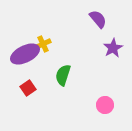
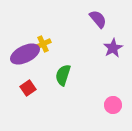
pink circle: moved 8 px right
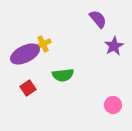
purple star: moved 1 px right, 2 px up
green semicircle: rotated 115 degrees counterclockwise
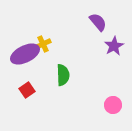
purple semicircle: moved 3 px down
green semicircle: rotated 85 degrees counterclockwise
red square: moved 1 px left, 2 px down
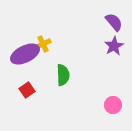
purple semicircle: moved 16 px right
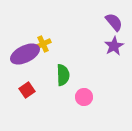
pink circle: moved 29 px left, 8 px up
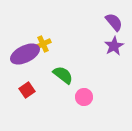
green semicircle: rotated 50 degrees counterclockwise
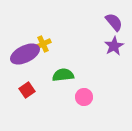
green semicircle: rotated 45 degrees counterclockwise
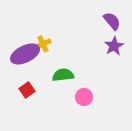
purple semicircle: moved 2 px left, 1 px up
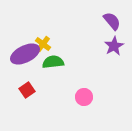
yellow cross: rotated 28 degrees counterclockwise
green semicircle: moved 10 px left, 13 px up
